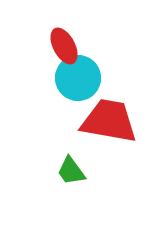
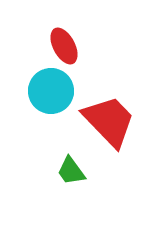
cyan circle: moved 27 px left, 13 px down
red trapezoid: rotated 36 degrees clockwise
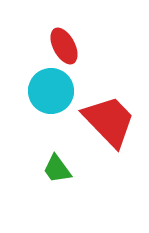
green trapezoid: moved 14 px left, 2 px up
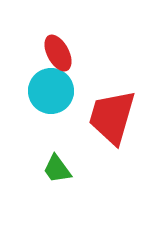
red ellipse: moved 6 px left, 7 px down
red trapezoid: moved 3 px right, 4 px up; rotated 120 degrees counterclockwise
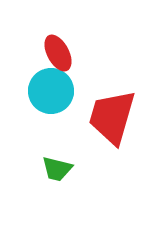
green trapezoid: rotated 40 degrees counterclockwise
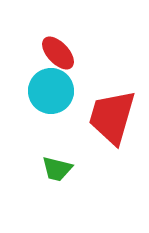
red ellipse: rotated 15 degrees counterclockwise
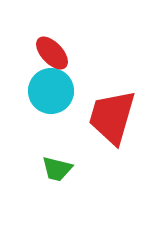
red ellipse: moved 6 px left
